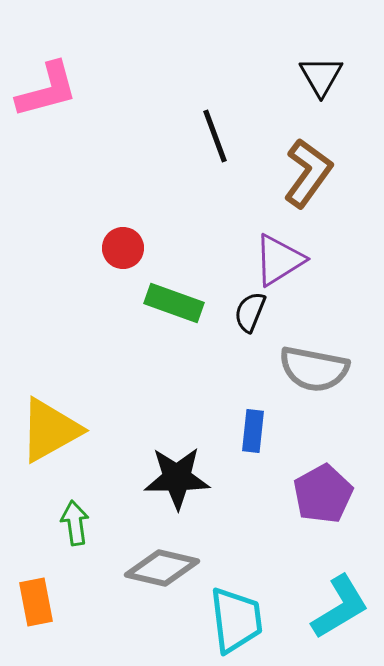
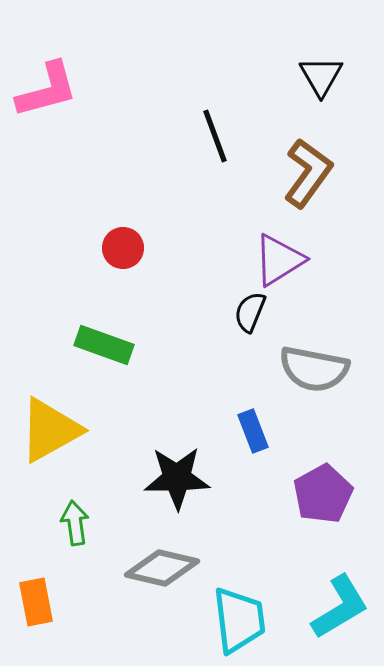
green rectangle: moved 70 px left, 42 px down
blue rectangle: rotated 27 degrees counterclockwise
cyan trapezoid: moved 3 px right
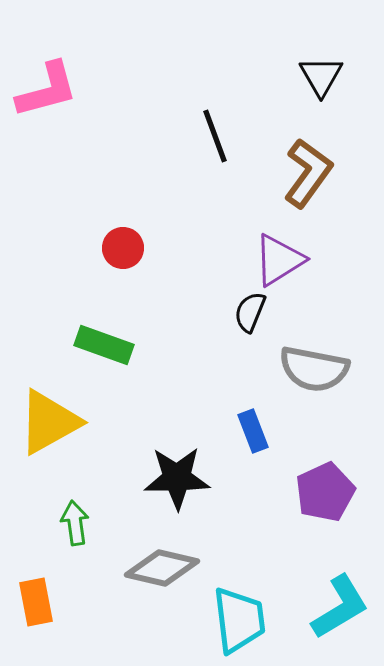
yellow triangle: moved 1 px left, 8 px up
purple pentagon: moved 2 px right, 2 px up; rotated 4 degrees clockwise
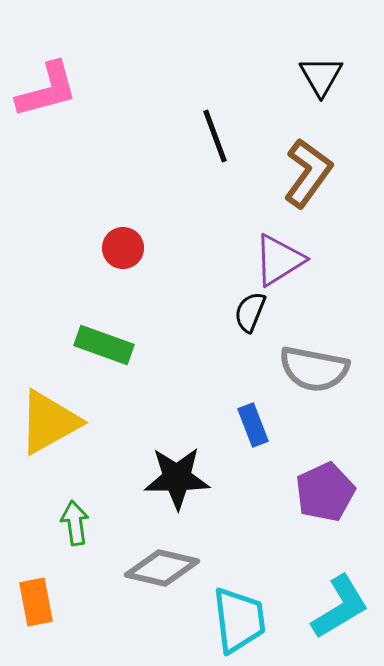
blue rectangle: moved 6 px up
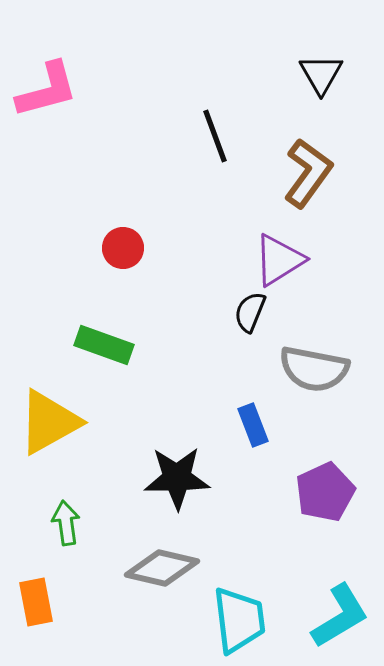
black triangle: moved 2 px up
green arrow: moved 9 px left
cyan L-shape: moved 9 px down
